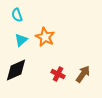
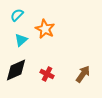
cyan semicircle: rotated 64 degrees clockwise
orange star: moved 8 px up
red cross: moved 11 px left
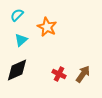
orange star: moved 2 px right, 2 px up
black diamond: moved 1 px right
red cross: moved 12 px right
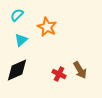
brown arrow: moved 3 px left, 4 px up; rotated 114 degrees clockwise
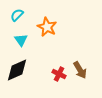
cyan triangle: rotated 24 degrees counterclockwise
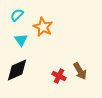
orange star: moved 4 px left
brown arrow: moved 1 px down
red cross: moved 2 px down
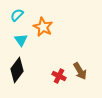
black diamond: rotated 30 degrees counterclockwise
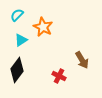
cyan triangle: rotated 32 degrees clockwise
brown arrow: moved 2 px right, 11 px up
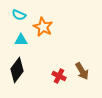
cyan semicircle: moved 2 px right; rotated 112 degrees counterclockwise
cyan triangle: rotated 32 degrees clockwise
brown arrow: moved 11 px down
